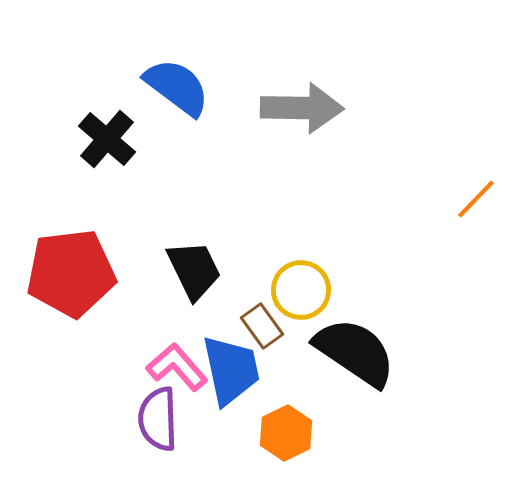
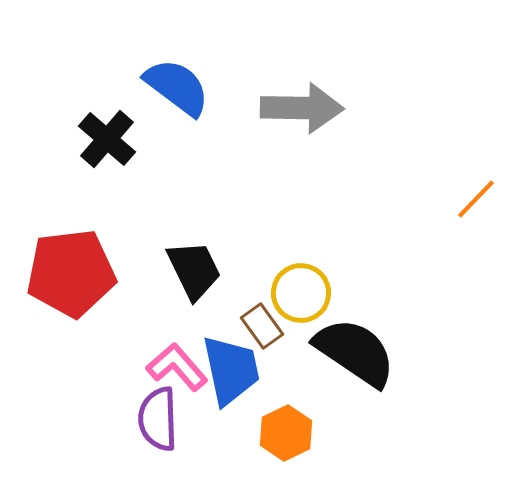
yellow circle: moved 3 px down
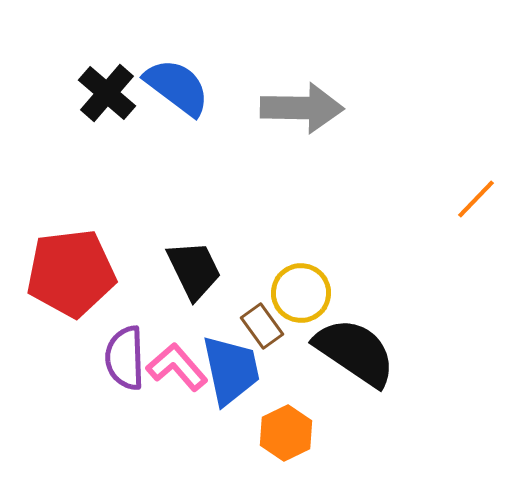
black cross: moved 46 px up
purple semicircle: moved 33 px left, 61 px up
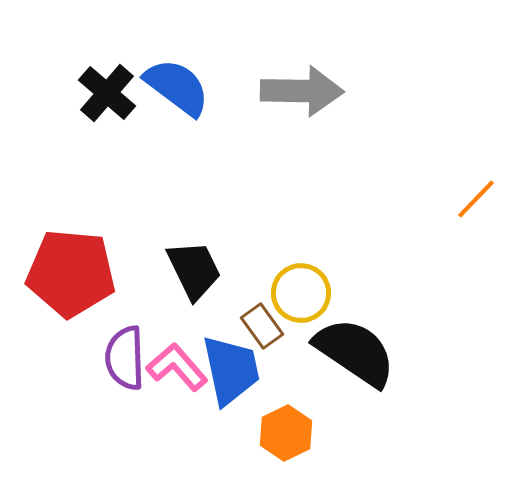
gray arrow: moved 17 px up
red pentagon: rotated 12 degrees clockwise
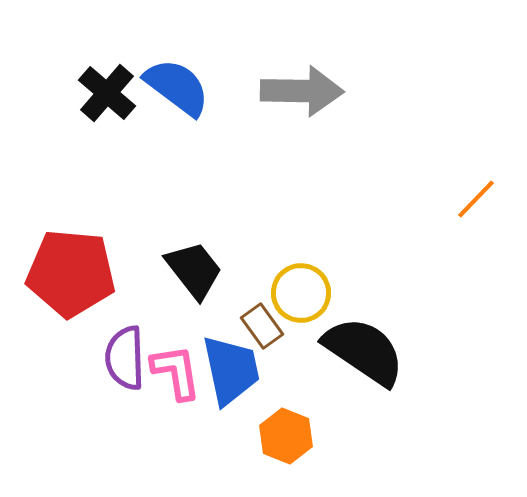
black trapezoid: rotated 12 degrees counterclockwise
black semicircle: moved 9 px right, 1 px up
pink L-shape: moved 1 px left, 5 px down; rotated 32 degrees clockwise
orange hexagon: moved 3 px down; rotated 12 degrees counterclockwise
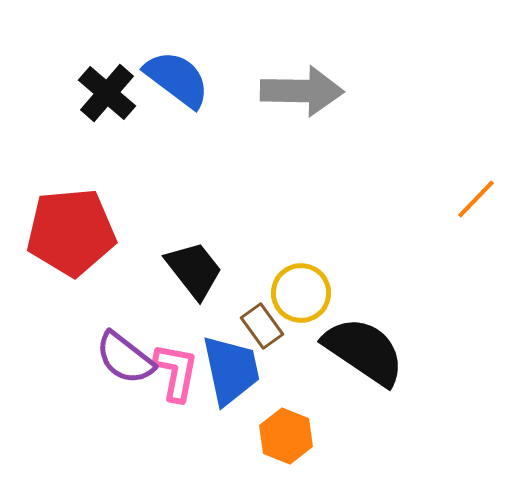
blue semicircle: moved 8 px up
red pentagon: moved 41 px up; rotated 10 degrees counterclockwise
purple semicircle: rotated 50 degrees counterclockwise
pink L-shape: rotated 20 degrees clockwise
